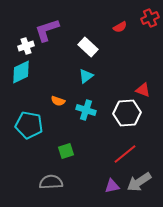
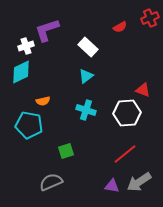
orange semicircle: moved 15 px left; rotated 32 degrees counterclockwise
gray semicircle: rotated 20 degrees counterclockwise
purple triangle: rotated 21 degrees clockwise
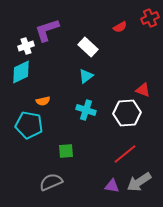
green square: rotated 14 degrees clockwise
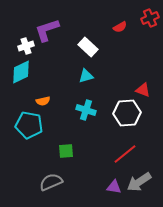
cyan triangle: rotated 21 degrees clockwise
purple triangle: moved 2 px right, 1 px down
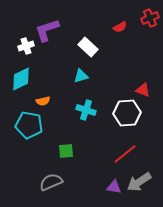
cyan diamond: moved 7 px down
cyan triangle: moved 5 px left
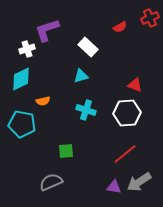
white cross: moved 1 px right, 3 px down
red triangle: moved 8 px left, 5 px up
cyan pentagon: moved 7 px left, 1 px up
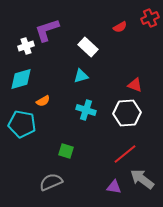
white cross: moved 1 px left, 3 px up
cyan diamond: rotated 10 degrees clockwise
orange semicircle: rotated 16 degrees counterclockwise
green square: rotated 21 degrees clockwise
gray arrow: moved 3 px right, 3 px up; rotated 70 degrees clockwise
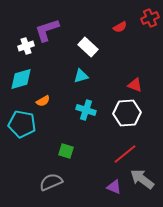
purple triangle: rotated 14 degrees clockwise
